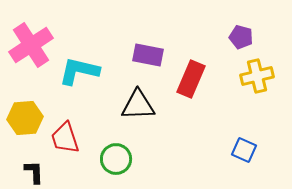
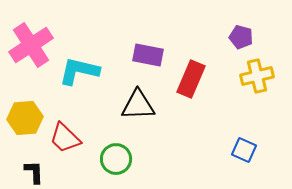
red trapezoid: rotated 28 degrees counterclockwise
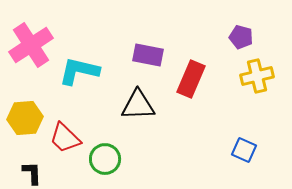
green circle: moved 11 px left
black L-shape: moved 2 px left, 1 px down
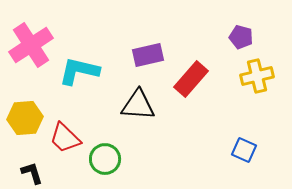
purple rectangle: rotated 24 degrees counterclockwise
red rectangle: rotated 18 degrees clockwise
black triangle: rotated 6 degrees clockwise
black L-shape: rotated 15 degrees counterclockwise
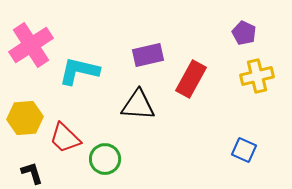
purple pentagon: moved 3 px right, 4 px up; rotated 10 degrees clockwise
red rectangle: rotated 12 degrees counterclockwise
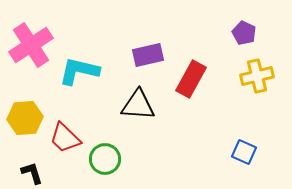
blue square: moved 2 px down
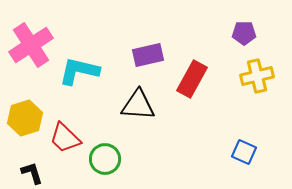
purple pentagon: rotated 25 degrees counterclockwise
red rectangle: moved 1 px right
yellow hexagon: rotated 12 degrees counterclockwise
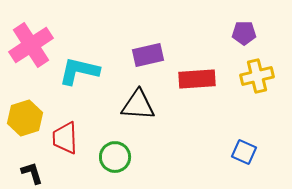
red rectangle: moved 5 px right; rotated 57 degrees clockwise
red trapezoid: rotated 44 degrees clockwise
green circle: moved 10 px right, 2 px up
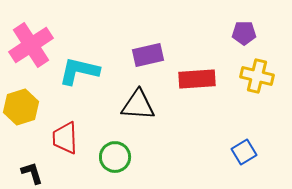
yellow cross: rotated 28 degrees clockwise
yellow hexagon: moved 4 px left, 11 px up
blue square: rotated 35 degrees clockwise
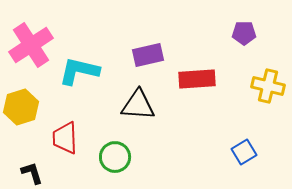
yellow cross: moved 11 px right, 10 px down
